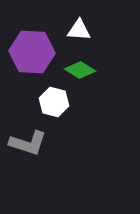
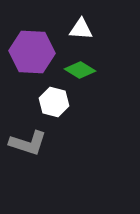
white triangle: moved 2 px right, 1 px up
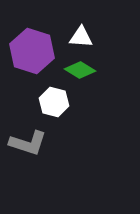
white triangle: moved 8 px down
purple hexagon: moved 1 px up; rotated 15 degrees clockwise
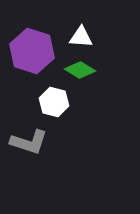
gray L-shape: moved 1 px right, 1 px up
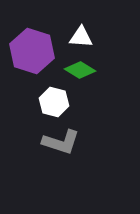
gray L-shape: moved 32 px right
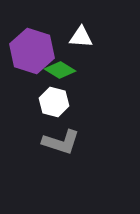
green diamond: moved 20 px left
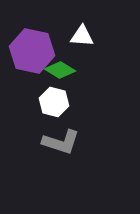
white triangle: moved 1 px right, 1 px up
purple hexagon: rotated 6 degrees counterclockwise
